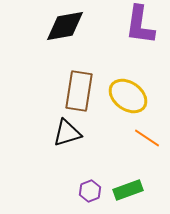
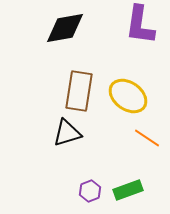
black diamond: moved 2 px down
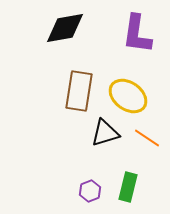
purple L-shape: moved 3 px left, 9 px down
black triangle: moved 38 px right
green rectangle: moved 3 px up; rotated 56 degrees counterclockwise
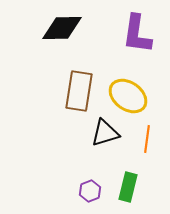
black diamond: moved 3 px left; rotated 9 degrees clockwise
orange line: moved 1 px down; rotated 64 degrees clockwise
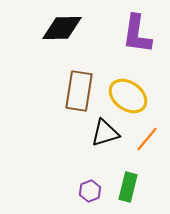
orange line: rotated 32 degrees clockwise
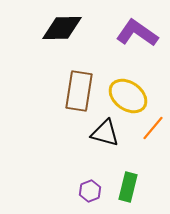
purple L-shape: moved 1 px up; rotated 117 degrees clockwise
black triangle: rotated 32 degrees clockwise
orange line: moved 6 px right, 11 px up
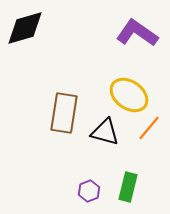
black diamond: moved 37 px left; rotated 15 degrees counterclockwise
brown rectangle: moved 15 px left, 22 px down
yellow ellipse: moved 1 px right, 1 px up
orange line: moved 4 px left
black triangle: moved 1 px up
purple hexagon: moved 1 px left
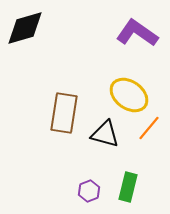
black triangle: moved 2 px down
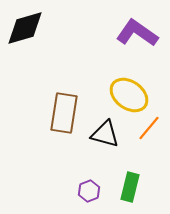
green rectangle: moved 2 px right
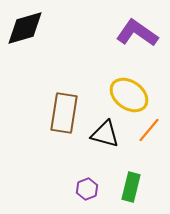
orange line: moved 2 px down
green rectangle: moved 1 px right
purple hexagon: moved 2 px left, 2 px up
